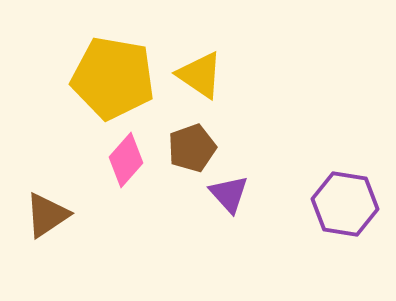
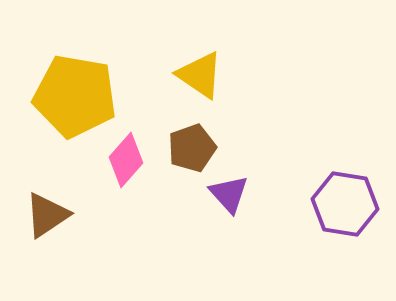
yellow pentagon: moved 38 px left, 18 px down
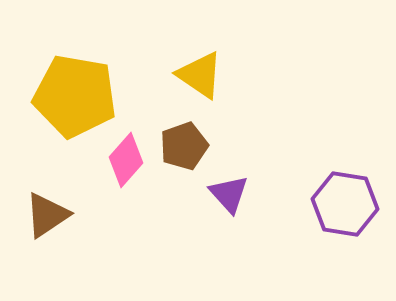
brown pentagon: moved 8 px left, 2 px up
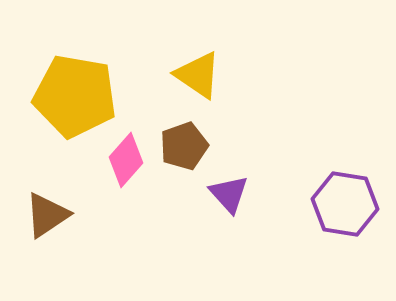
yellow triangle: moved 2 px left
